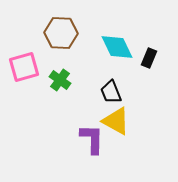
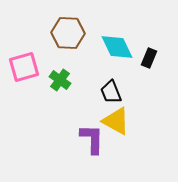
brown hexagon: moved 7 px right
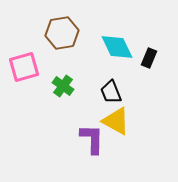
brown hexagon: moved 6 px left; rotated 12 degrees counterclockwise
green cross: moved 3 px right, 6 px down
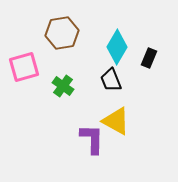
cyan diamond: rotated 56 degrees clockwise
black trapezoid: moved 12 px up
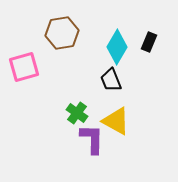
black rectangle: moved 16 px up
green cross: moved 14 px right, 27 px down
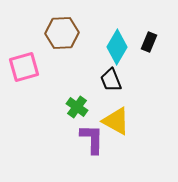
brown hexagon: rotated 8 degrees clockwise
green cross: moved 6 px up
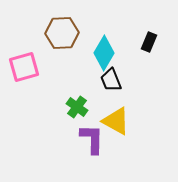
cyan diamond: moved 13 px left, 6 px down
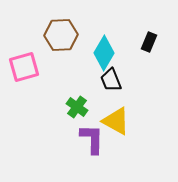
brown hexagon: moved 1 px left, 2 px down
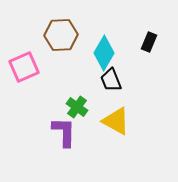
pink square: rotated 8 degrees counterclockwise
purple L-shape: moved 28 px left, 7 px up
